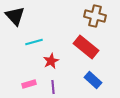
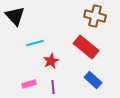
cyan line: moved 1 px right, 1 px down
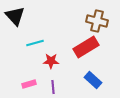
brown cross: moved 2 px right, 5 px down
red rectangle: rotated 70 degrees counterclockwise
red star: rotated 28 degrees clockwise
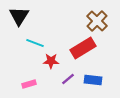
black triangle: moved 4 px right; rotated 15 degrees clockwise
brown cross: rotated 30 degrees clockwise
cyan line: rotated 36 degrees clockwise
red rectangle: moved 3 px left, 1 px down
blue rectangle: rotated 36 degrees counterclockwise
purple line: moved 15 px right, 8 px up; rotated 56 degrees clockwise
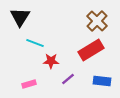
black triangle: moved 1 px right, 1 px down
red rectangle: moved 8 px right, 2 px down
blue rectangle: moved 9 px right, 1 px down
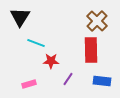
cyan line: moved 1 px right
red rectangle: rotated 60 degrees counterclockwise
purple line: rotated 16 degrees counterclockwise
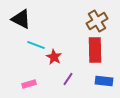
black triangle: moved 1 px right, 2 px down; rotated 35 degrees counterclockwise
brown cross: rotated 15 degrees clockwise
cyan line: moved 2 px down
red rectangle: moved 4 px right
red star: moved 3 px right, 4 px up; rotated 28 degrees clockwise
blue rectangle: moved 2 px right
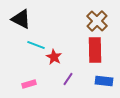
brown cross: rotated 15 degrees counterclockwise
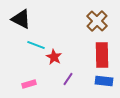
red rectangle: moved 7 px right, 5 px down
